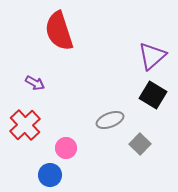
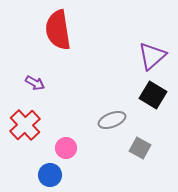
red semicircle: moved 1 px left, 1 px up; rotated 9 degrees clockwise
gray ellipse: moved 2 px right
gray square: moved 4 px down; rotated 15 degrees counterclockwise
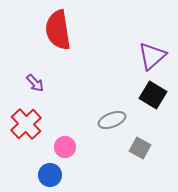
purple arrow: rotated 18 degrees clockwise
red cross: moved 1 px right, 1 px up
pink circle: moved 1 px left, 1 px up
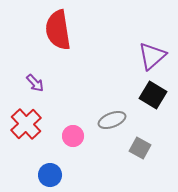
pink circle: moved 8 px right, 11 px up
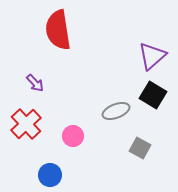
gray ellipse: moved 4 px right, 9 px up
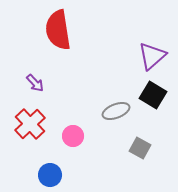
red cross: moved 4 px right
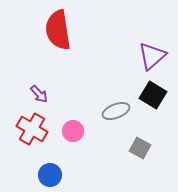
purple arrow: moved 4 px right, 11 px down
red cross: moved 2 px right, 5 px down; rotated 16 degrees counterclockwise
pink circle: moved 5 px up
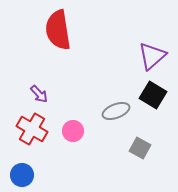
blue circle: moved 28 px left
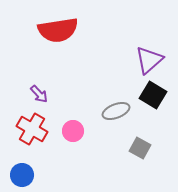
red semicircle: rotated 90 degrees counterclockwise
purple triangle: moved 3 px left, 4 px down
